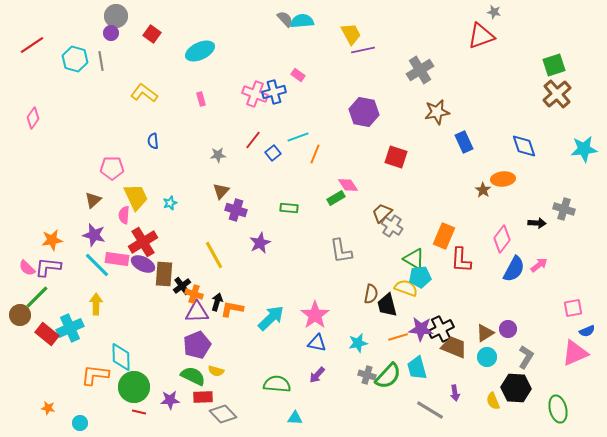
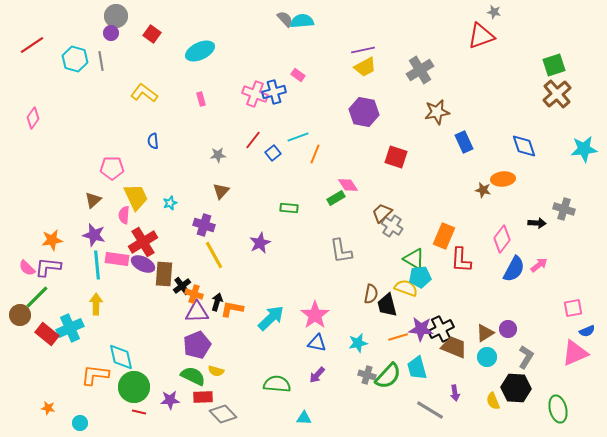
yellow trapezoid at (351, 34): moved 14 px right, 33 px down; rotated 90 degrees clockwise
brown star at (483, 190): rotated 21 degrees counterclockwise
purple cross at (236, 210): moved 32 px left, 15 px down
cyan line at (97, 265): rotated 40 degrees clockwise
cyan diamond at (121, 357): rotated 12 degrees counterclockwise
cyan triangle at (295, 418): moved 9 px right
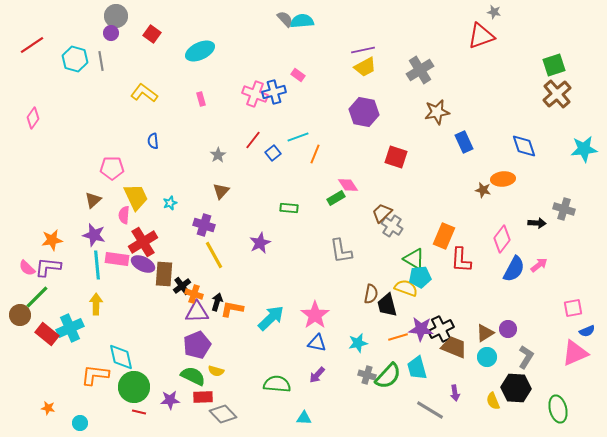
gray star at (218, 155): rotated 28 degrees counterclockwise
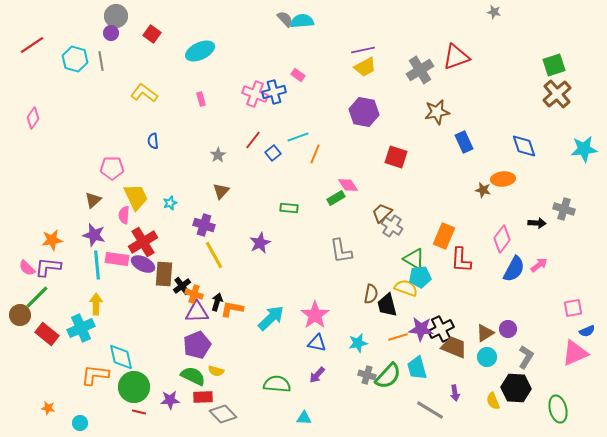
red triangle at (481, 36): moved 25 px left, 21 px down
cyan cross at (70, 328): moved 11 px right
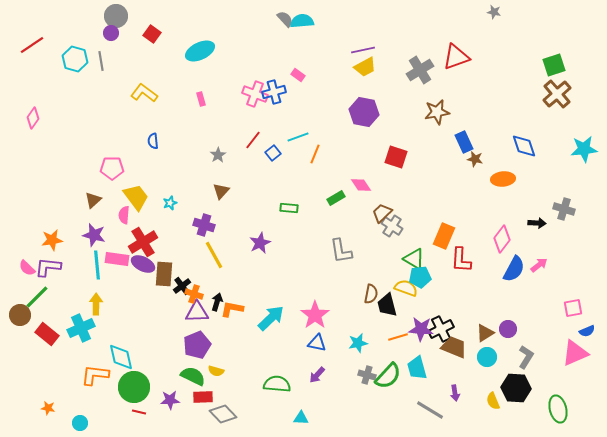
pink diamond at (348, 185): moved 13 px right
brown star at (483, 190): moved 8 px left, 31 px up
yellow trapezoid at (136, 197): rotated 12 degrees counterclockwise
cyan triangle at (304, 418): moved 3 px left
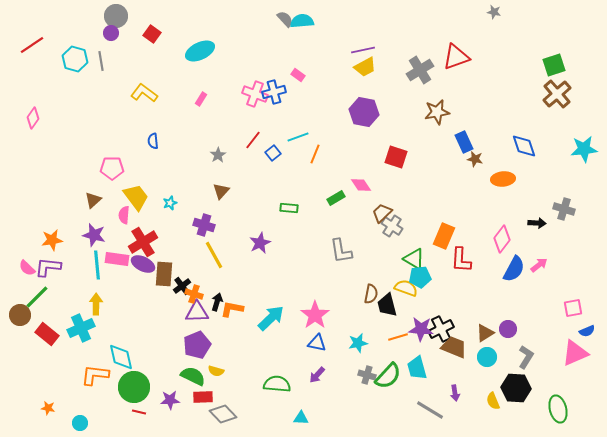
pink rectangle at (201, 99): rotated 48 degrees clockwise
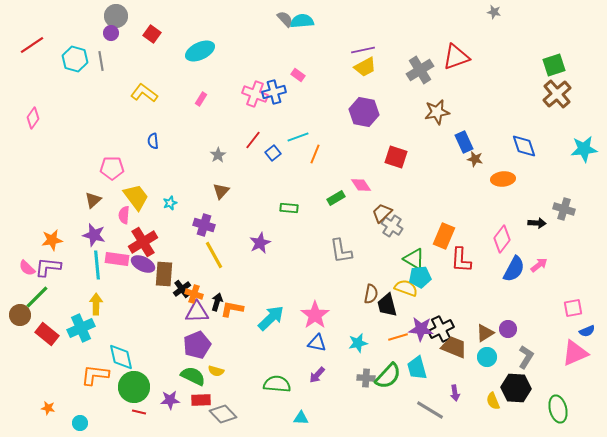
black cross at (182, 286): moved 3 px down
gray cross at (367, 375): moved 1 px left, 3 px down; rotated 12 degrees counterclockwise
red rectangle at (203, 397): moved 2 px left, 3 px down
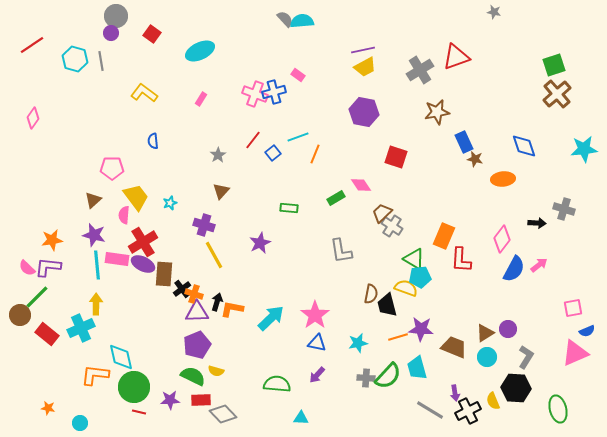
black cross at (441, 329): moved 27 px right, 82 px down
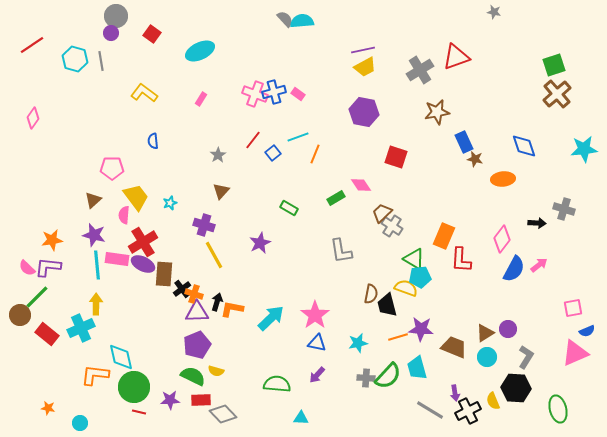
pink rectangle at (298, 75): moved 19 px down
green rectangle at (289, 208): rotated 24 degrees clockwise
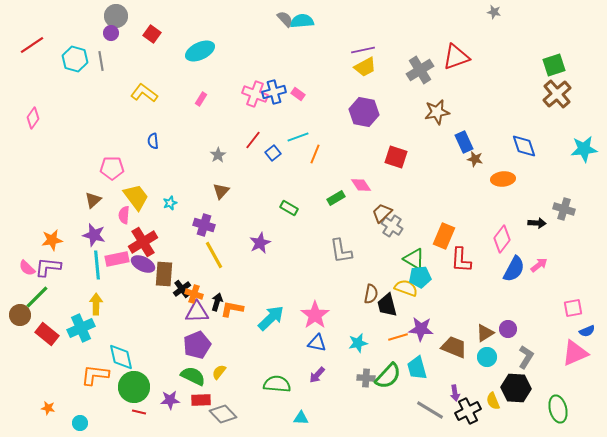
pink rectangle at (117, 259): rotated 20 degrees counterclockwise
yellow semicircle at (216, 371): moved 3 px right, 1 px down; rotated 112 degrees clockwise
